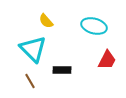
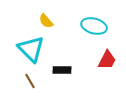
cyan triangle: moved 2 px left
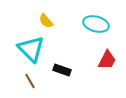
cyan ellipse: moved 2 px right, 2 px up
black rectangle: rotated 18 degrees clockwise
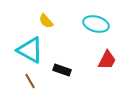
cyan triangle: moved 1 px left, 1 px down; rotated 16 degrees counterclockwise
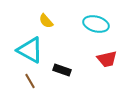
red trapezoid: moved 1 px up; rotated 50 degrees clockwise
